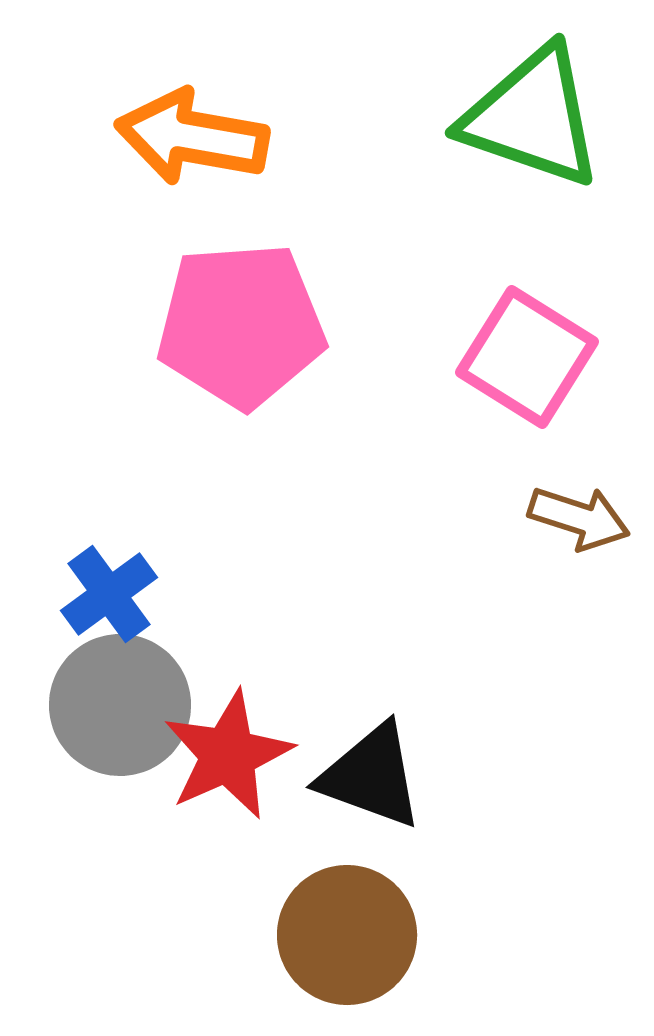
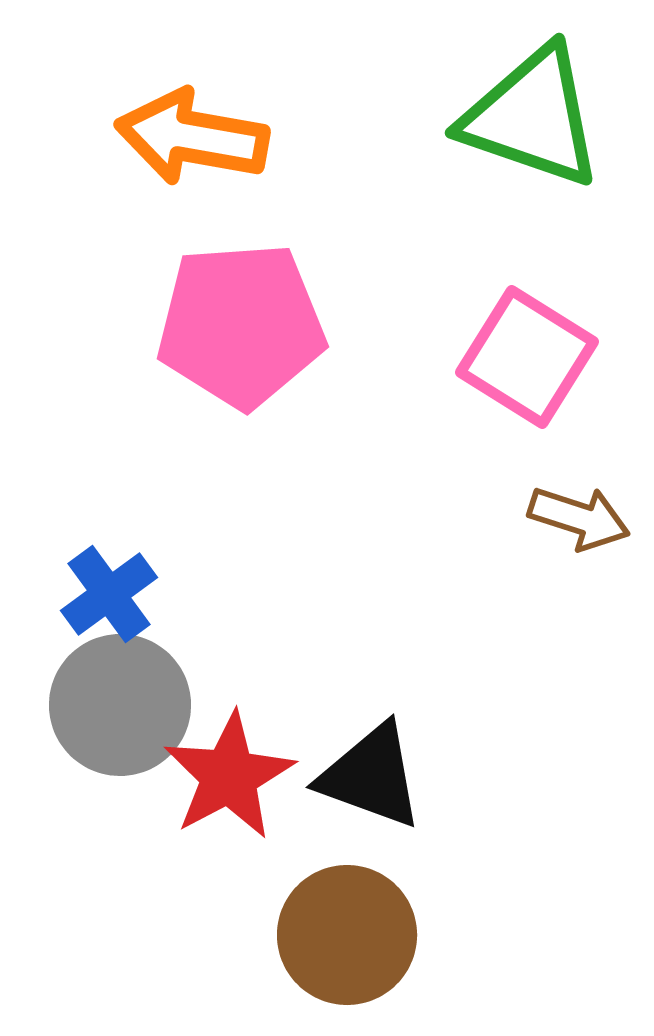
red star: moved 1 px right, 21 px down; rotated 4 degrees counterclockwise
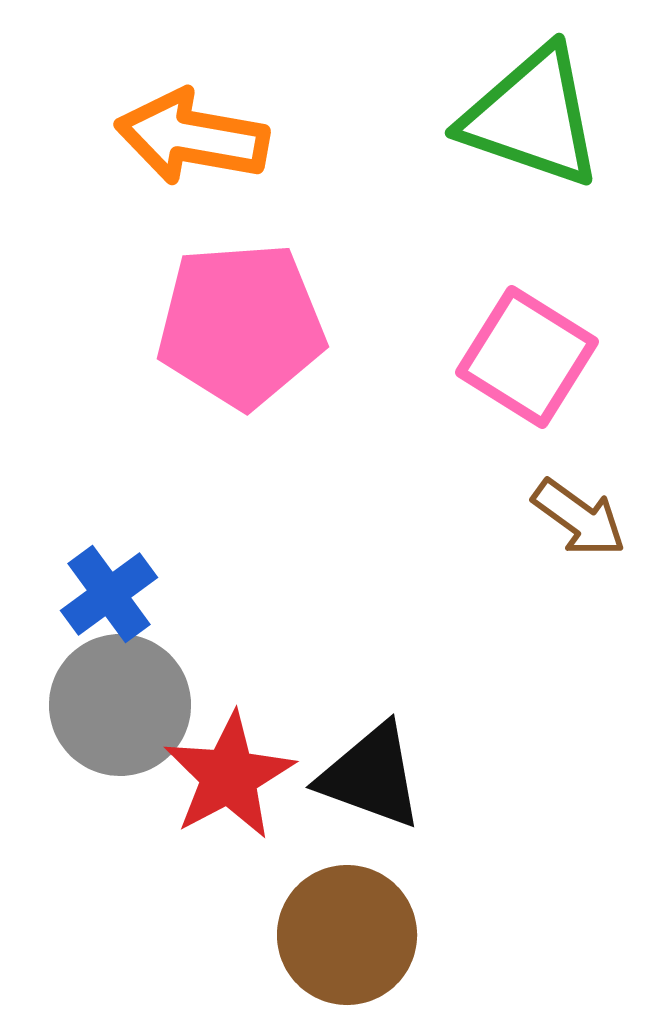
brown arrow: rotated 18 degrees clockwise
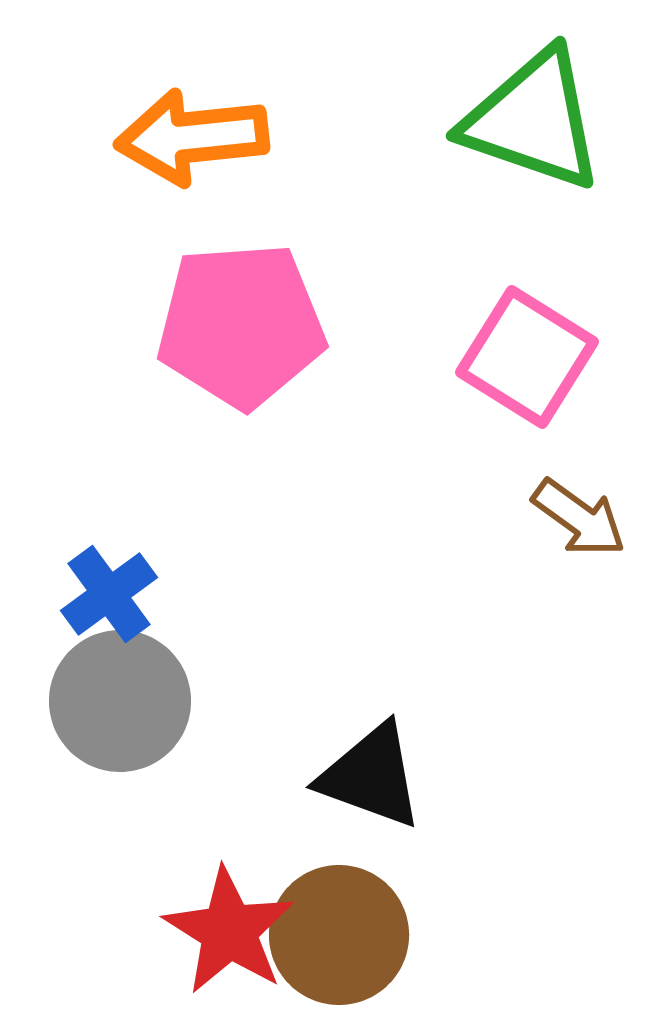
green triangle: moved 1 px right, 3 px down
orange arrow: rotated 16 degrees counterclockwise
gray circle: moved 4 px up
red star: moved 155 px down; rotated 12 degrees counterclockwise
brown circle: moved 8 px left
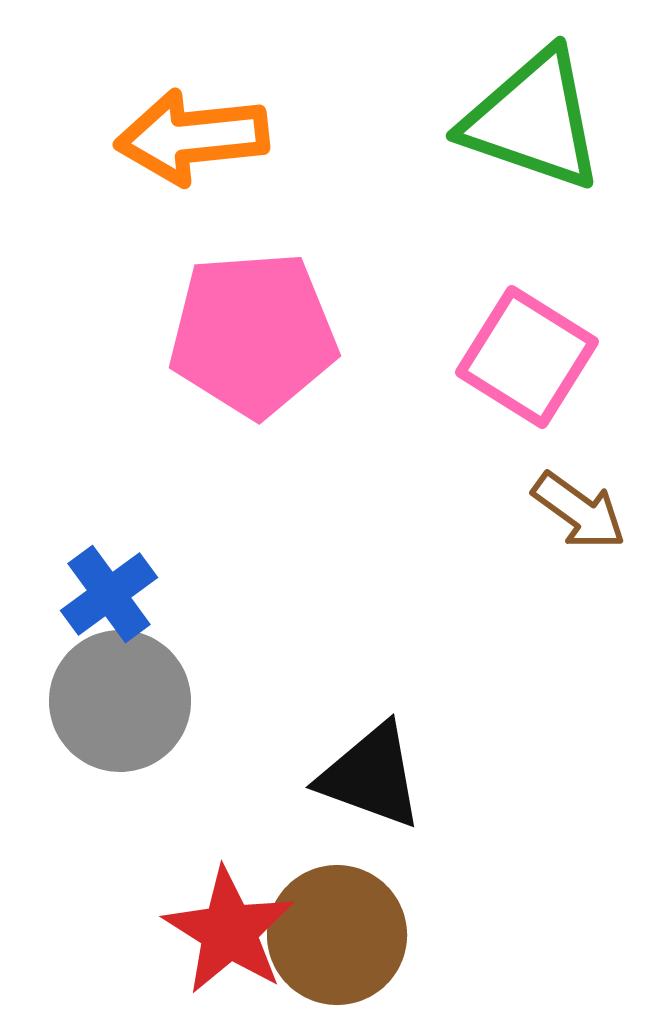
pink pentagon: moved 12 px right, 9 px down
brown arrow: moved 7 px up
brown circle: moved 2 px left
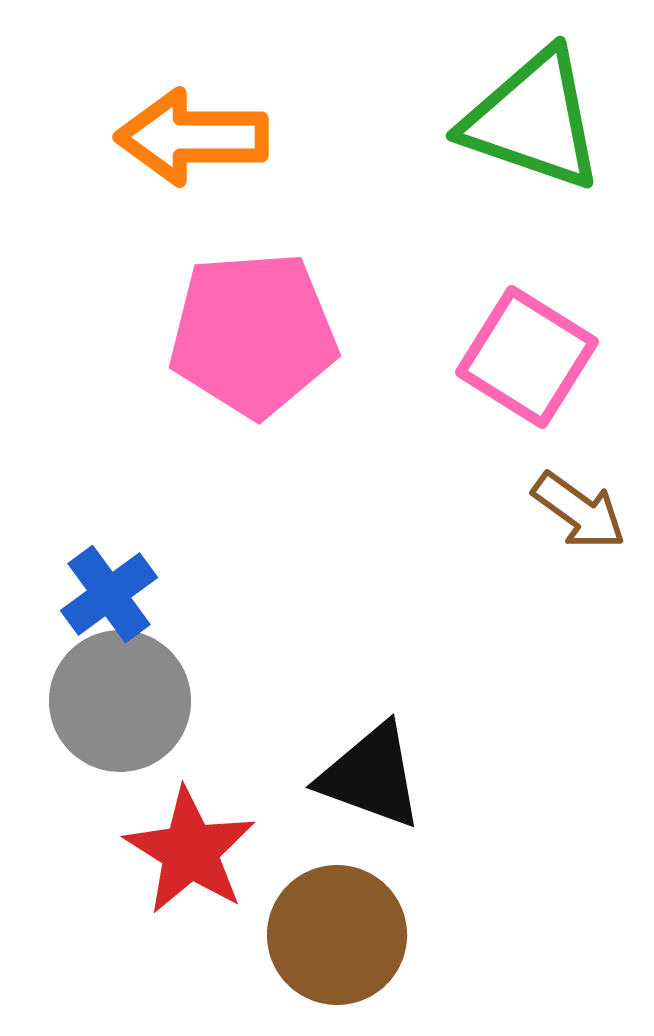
orange arrow: rotated 6 degrees clockwise
red star: moved 39 px left, 80 px up
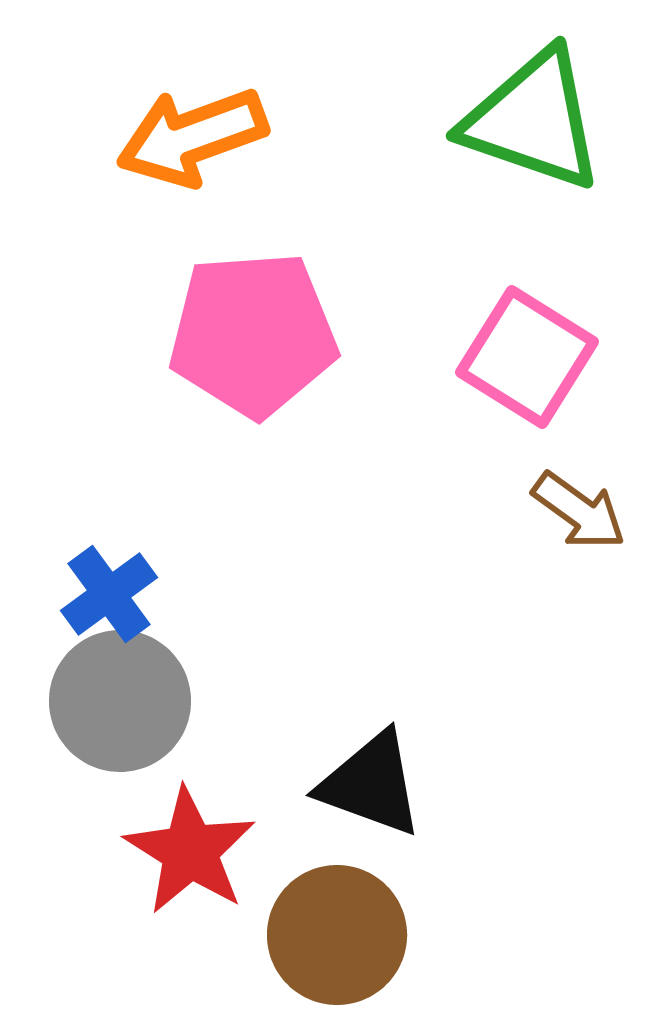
orange arrow: rotated 20 degrees counterclockwise
black triangle: moved 8 px down
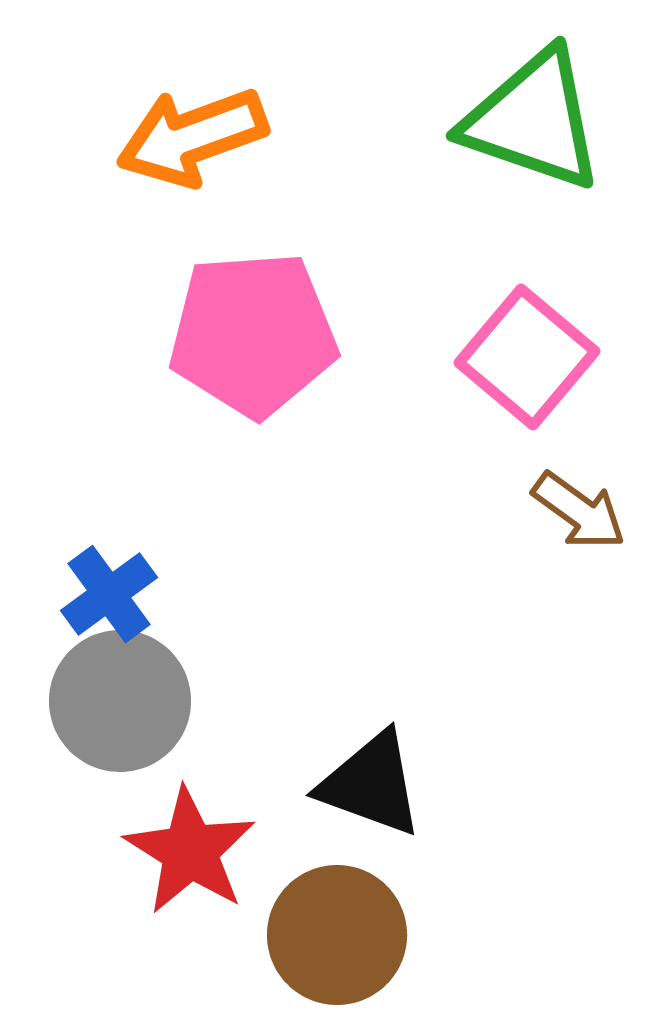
pink square: rotated 8 degrees clockwise
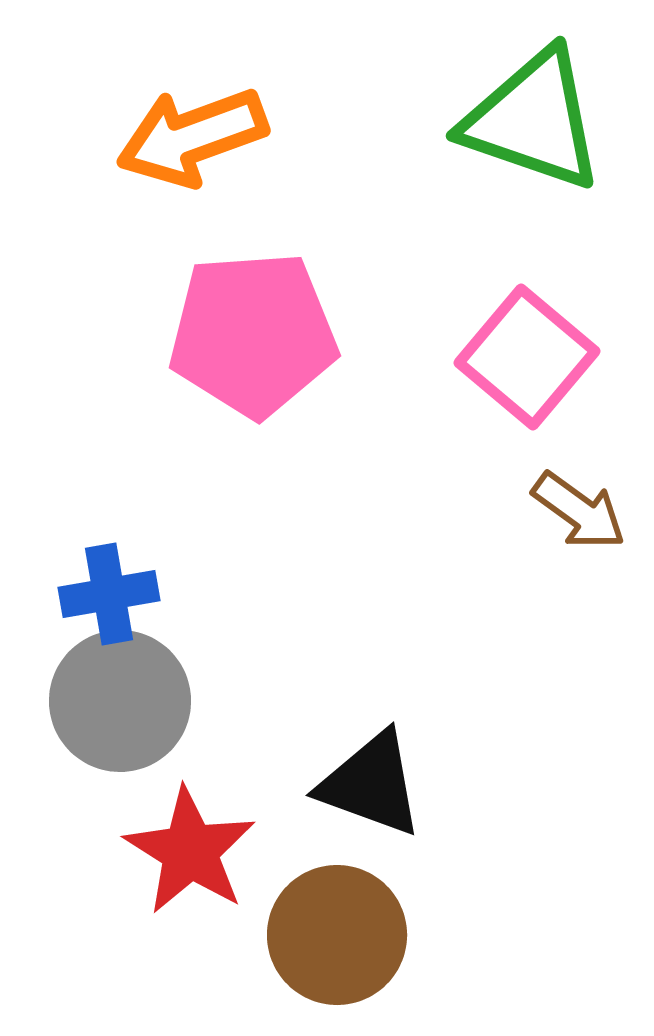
blue cross: rotated 26 degrees clockwise
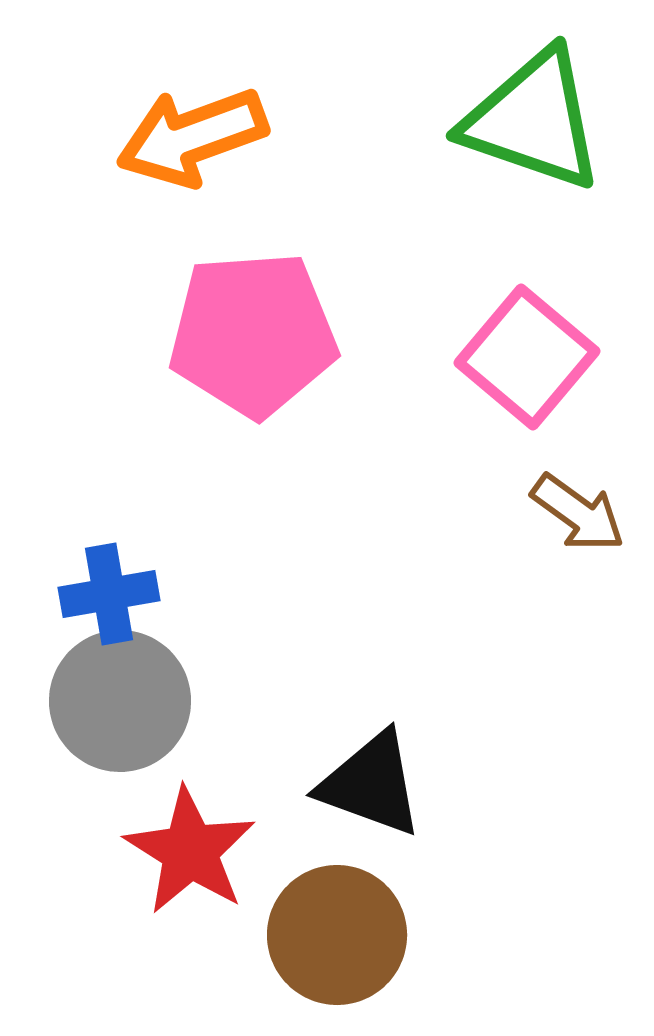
brown arrow: moved 1 px left, 2 px down
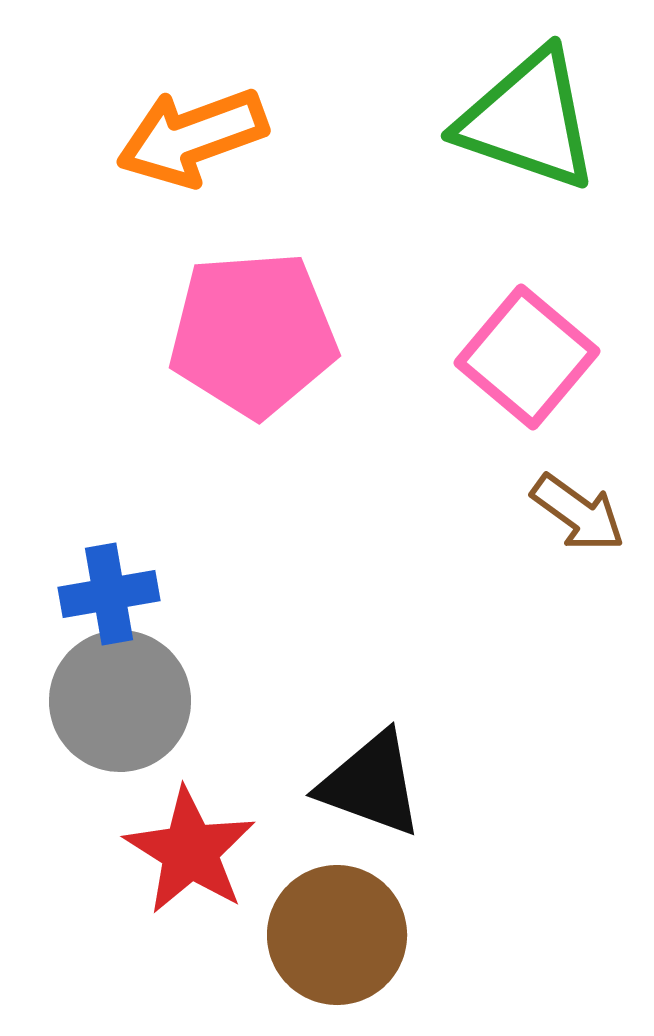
green triangle: moved 5 px left
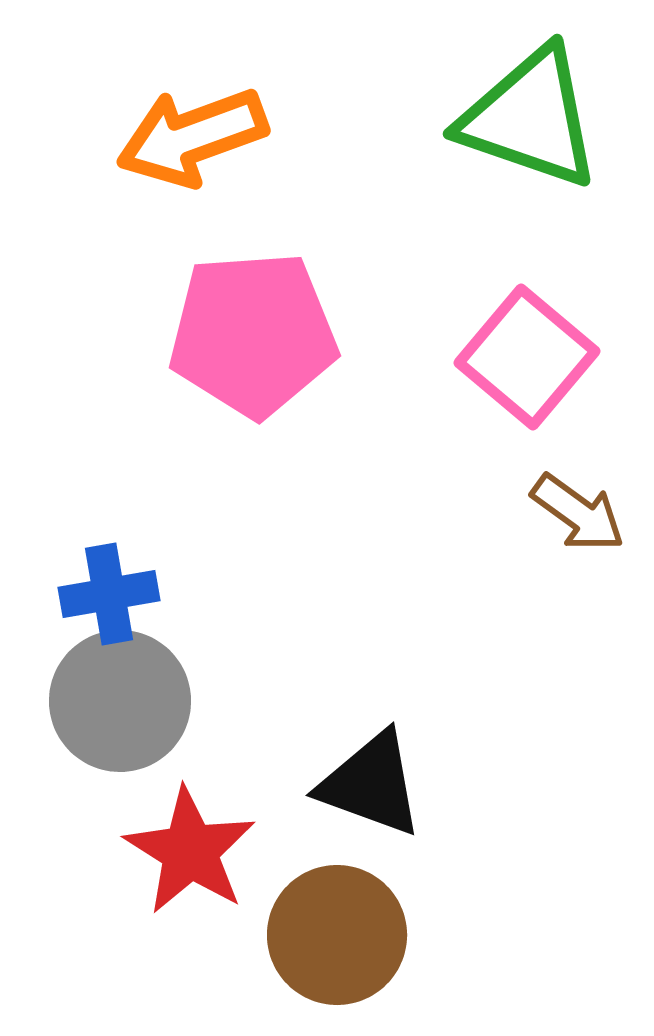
green triangle: moved 2 px right, 2 px up
